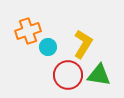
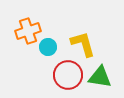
yellow L-shape: rotated 48 degrees counterclockwise
green triangle: moved 1 px right, 2 px down
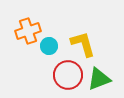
cyan circle: moved 1 px right, 1 px up
green triangle: moved 1 px left, 2 px down; rotated 30 degrees counterclockwise
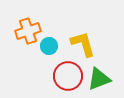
red circle: moved 1 px down
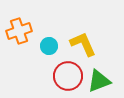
orange cross: moved 9 px left
yellow L-shape: rotated 8 degrees counterclockwise
green triangle: moved 2 px down
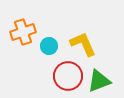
orange cross: moved 4 px right, 1 px down
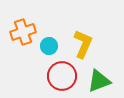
yellow L-shape: rotated 48 degrees clockwise
red circle: moved 6 px left
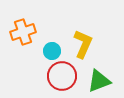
cyan circle: moved 3 px right, 5 px down
